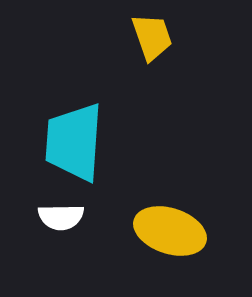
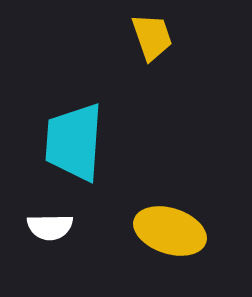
white semicircle: moved 11 px left, 10 px down
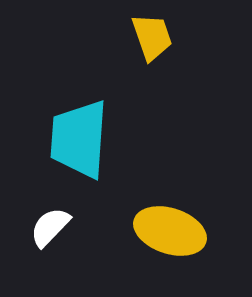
cyan trapezoid: moved 5 px right, 3 px up
white semicircle: rotated 135 degrees clockwise
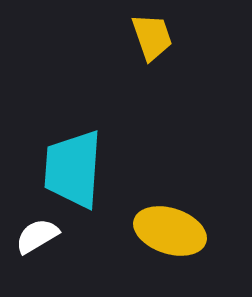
cyan trapezoid: moved 6 px left, 30 px down
white semicircle: moved 13 px left, 9 px down; rotated 15 degrees clockwise
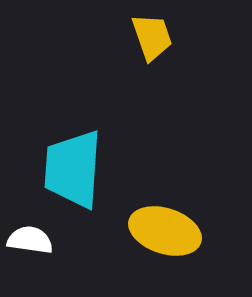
yellow ellipse: moved 5 px left
white semicircle: moved 7 px left, 4 px down; rotated 39 degrees clockwise
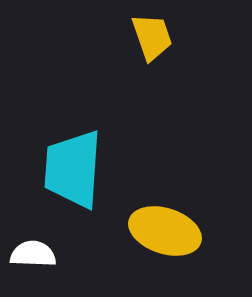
white semicircle: moved 3 px right, 14 px down; rotated 6 degrees counterclockwise
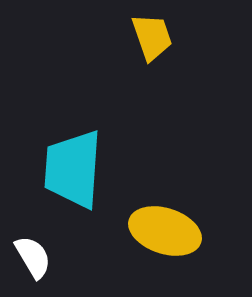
white semicircle: moved 3 px down; rotated 57 degrees clockwise
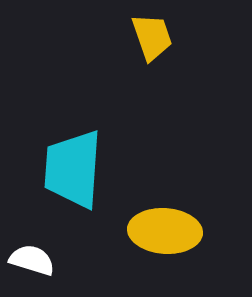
yellow ellipse: rotated 14 degrees counterclockwise
white semicircle: moved 1 px left, 3 px down; rotated 42 degrees counterclockwise
